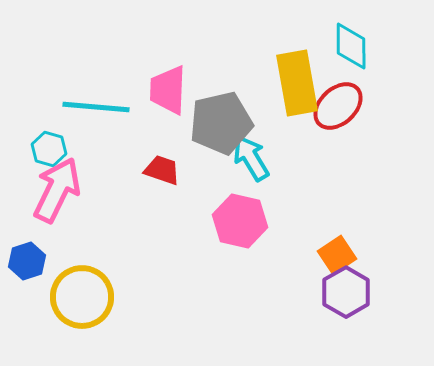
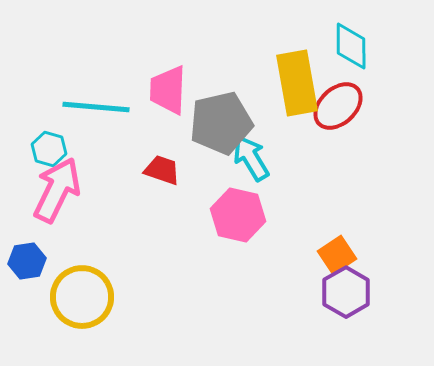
pink hexagon: moved 2 px left, 6 px up
blue hexagon: rotated 9 degrees clockwise
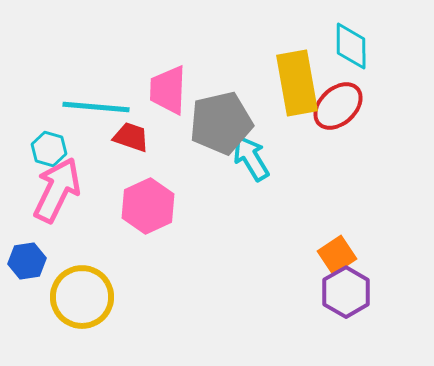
red trapezoid: moved 31 px left, 33 px up
pink hexagon: moved 90 px left, 9 px up; rotated 22 degrees clockwise
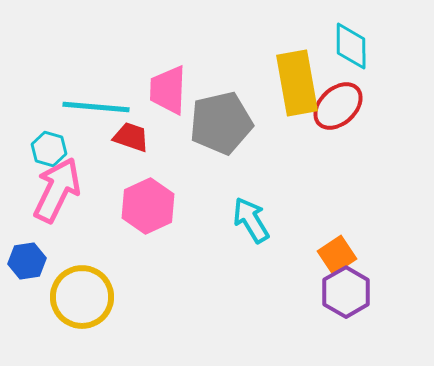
cyan arrow: moved 62 px down
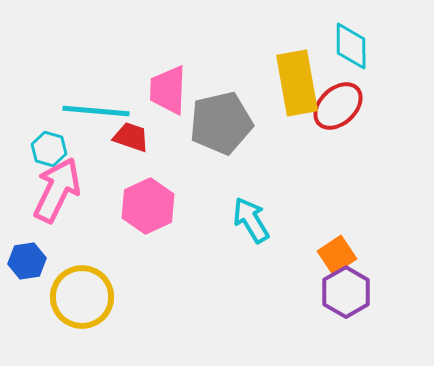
cyan line: moved 4 px down
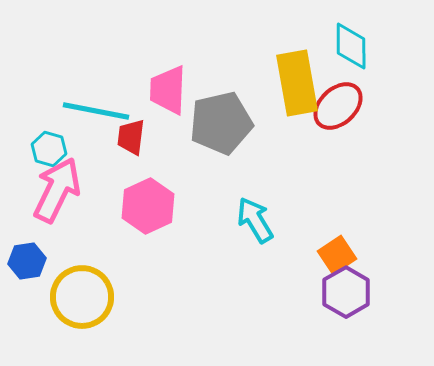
cyan line: rotated 6 degrees clockwise
red trapezoid: rotated 102 degrees counterclockwise
cyan arrow: moved 4 px right
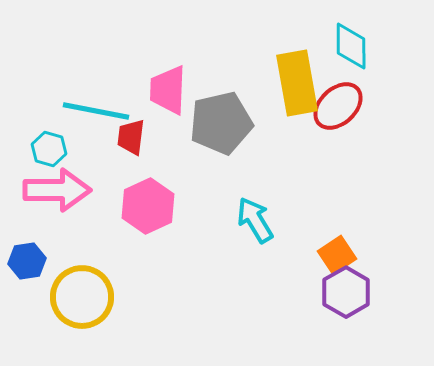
pink arrow: rotated 64 degrees clockwise
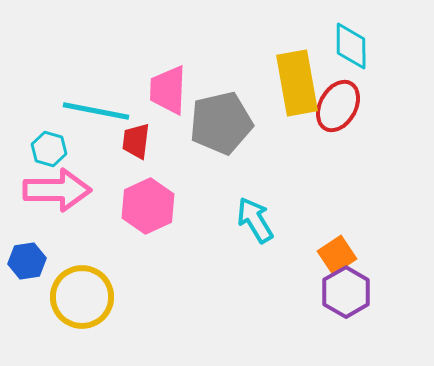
red ellipse: rotated 18 degrees counterclockwise
red trapezoid: moved 5 px right, 4 px down
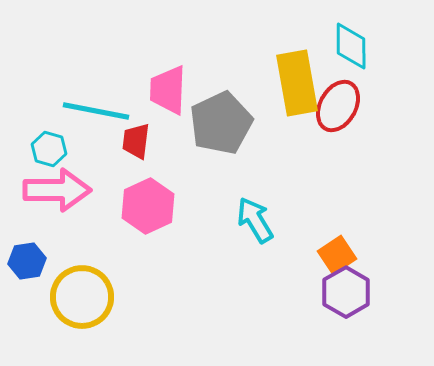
gray pentagon: rotated 12 degrees counterclockwise
